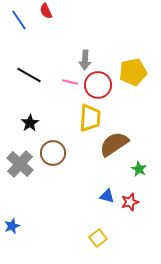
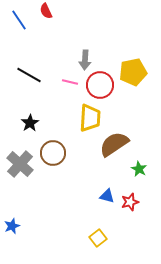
red circle: moved 2 px right
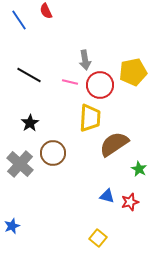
gray arrow: rotated 12 degrees counterclockwise
yellow square: rotated 12 degrees counterclockwise
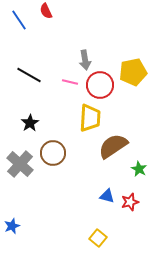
brown semicircle: moved 1 px left, 2 px down
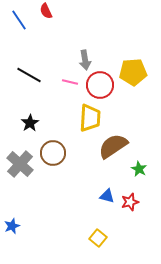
yellow pentagon: rotated 8 degrees clockwise
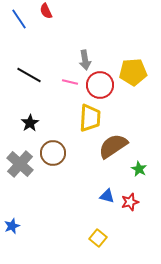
blue line: moved 1 px up
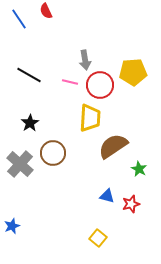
red star: moved 1 px right, 2 px down
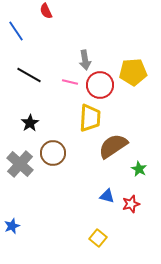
blue line: moved 3 px left, 12 px down
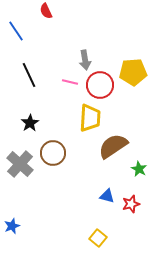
black line: rotated 35 degrees clockwise
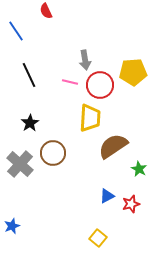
blue triangle: rotated 42 degrees counterclockwise
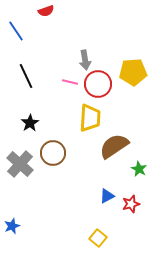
red semicircle: rotated 84 degrees counterclockwise
black line: moved 3 px left, 1 px down
red circle: moved 2 px left, 1 px up
brown semicircle: moved 1 px right
